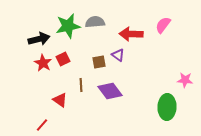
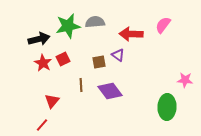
red triangle: moved 8 px left, 1 px down; rotated 35 degrees clockwise
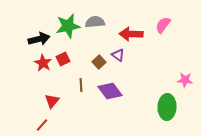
brown square: rotated 32 degrees counterclockwise
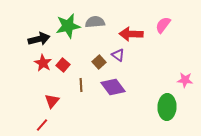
red square: moved 6 px down; rotated 24 degrees counterclockwise
purple diamond: moved 3 px right, 4 px up
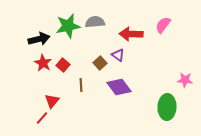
brown square: moved 1 px right, 1 px down
purple diamond: moved 6 px right
red line: moved 7 px up
